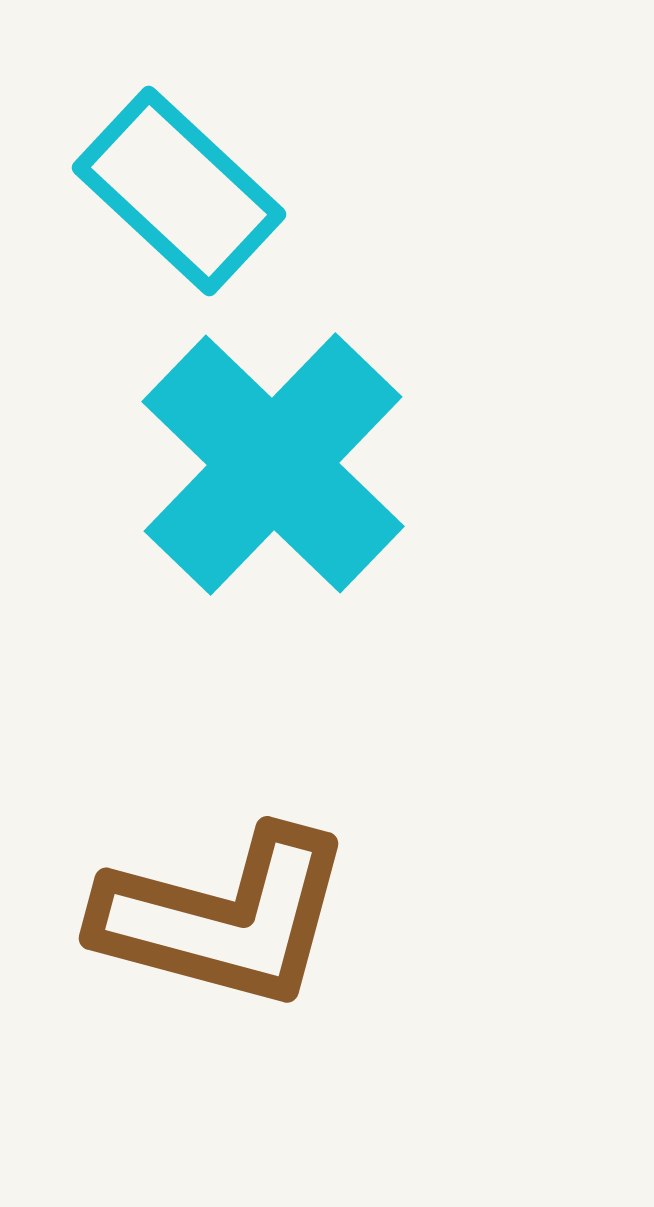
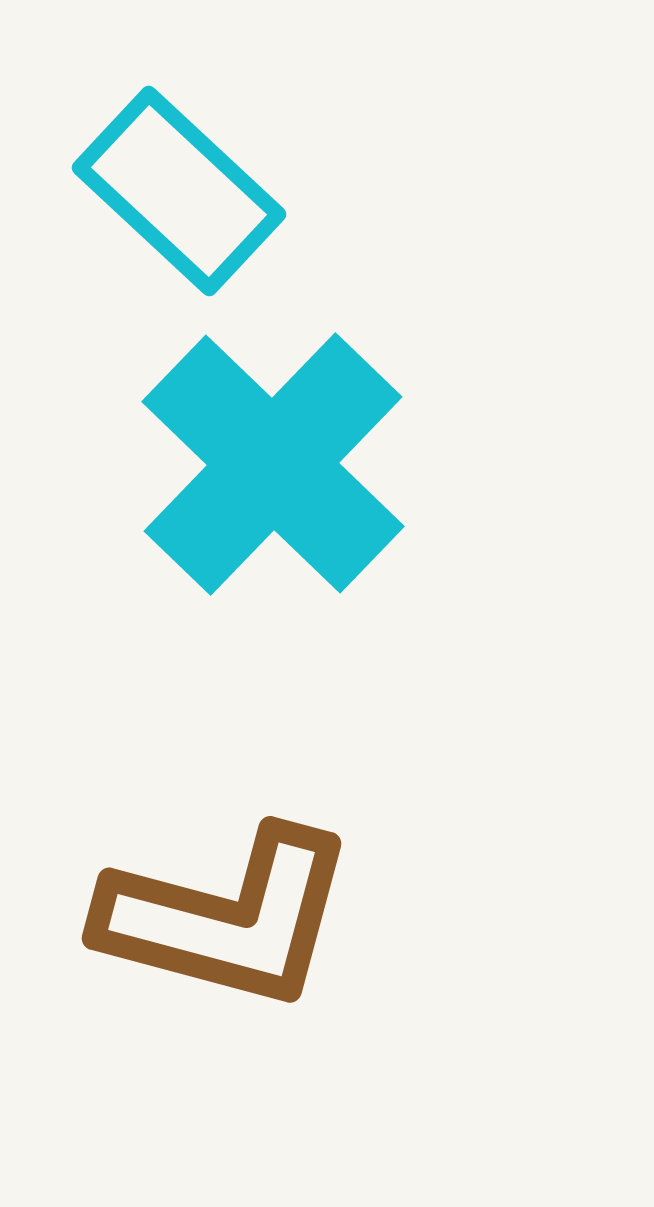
brown L-shape: moved 3 px right
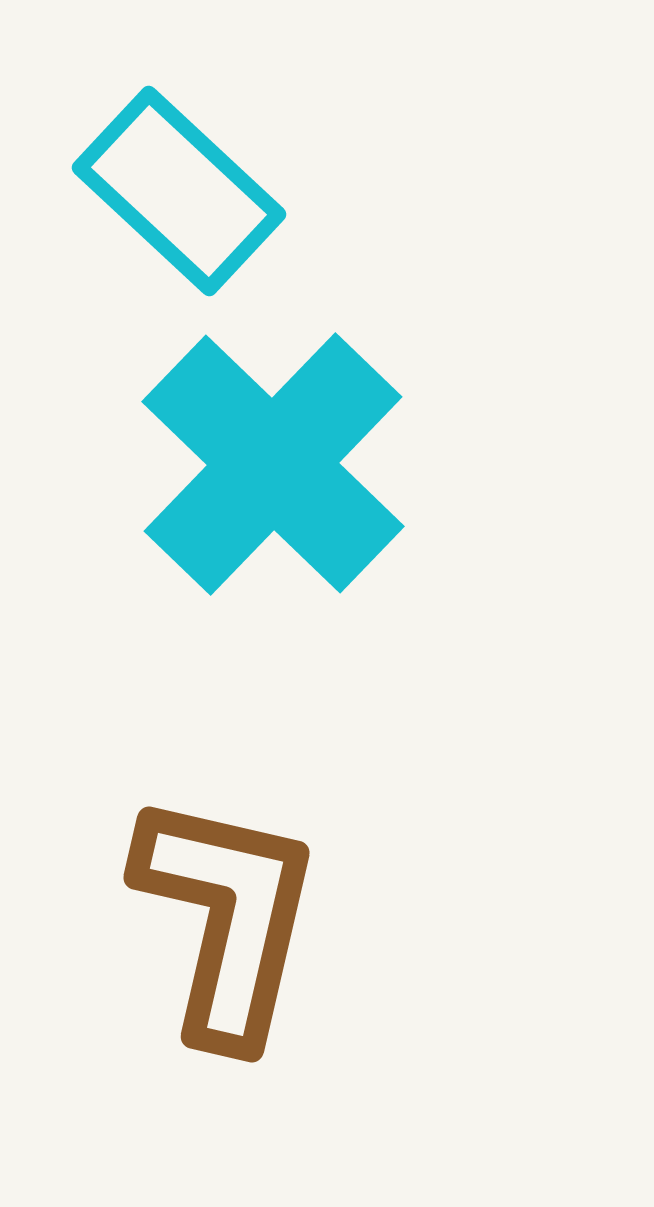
brown L-shape: rotated 92 degrees counterclockwise
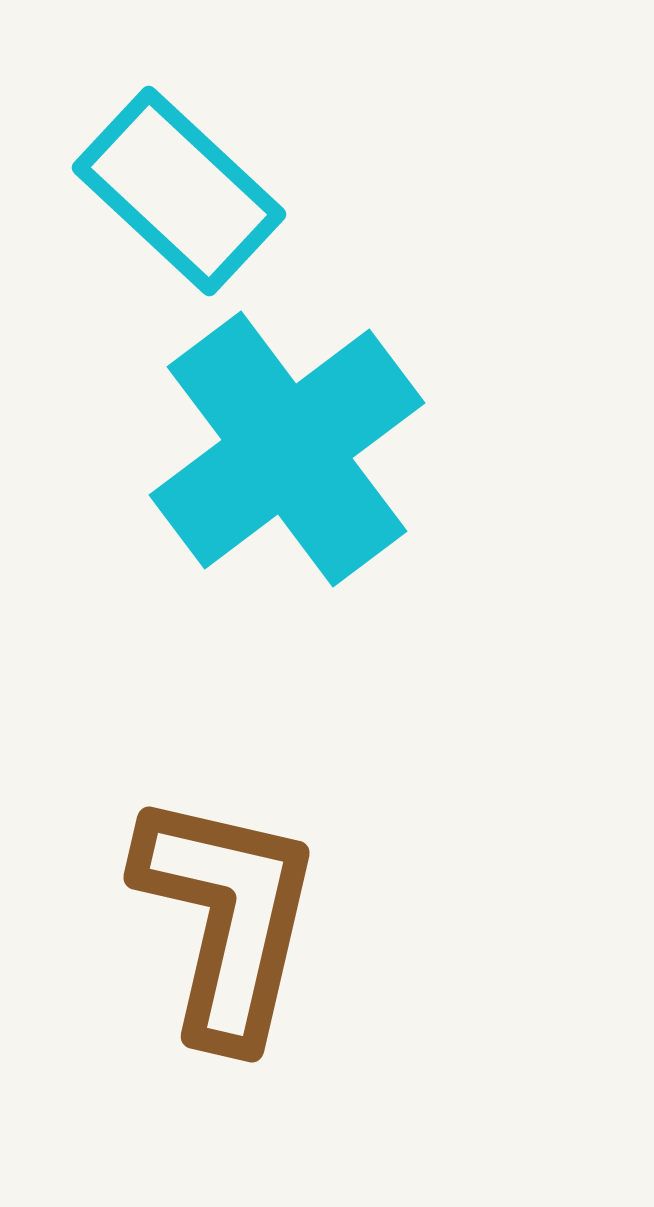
cyan cross: moved 14 px right, 15 px up; rotated 9 degrees clockwise
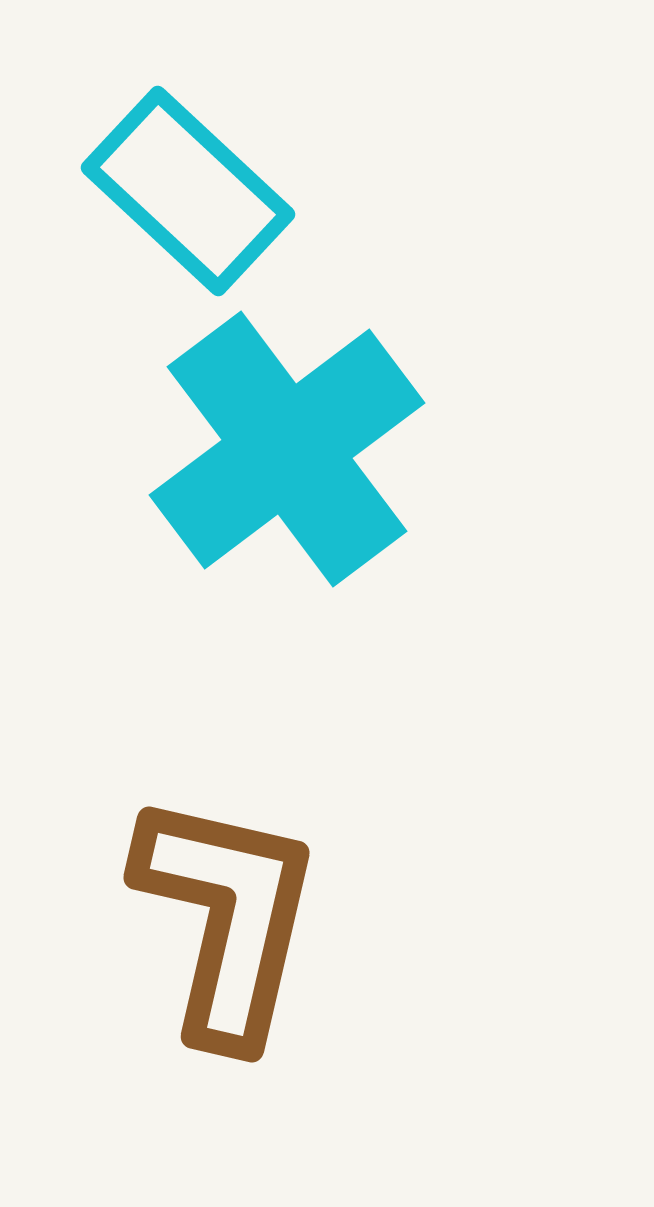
cyan rectangle: moved 9 px right
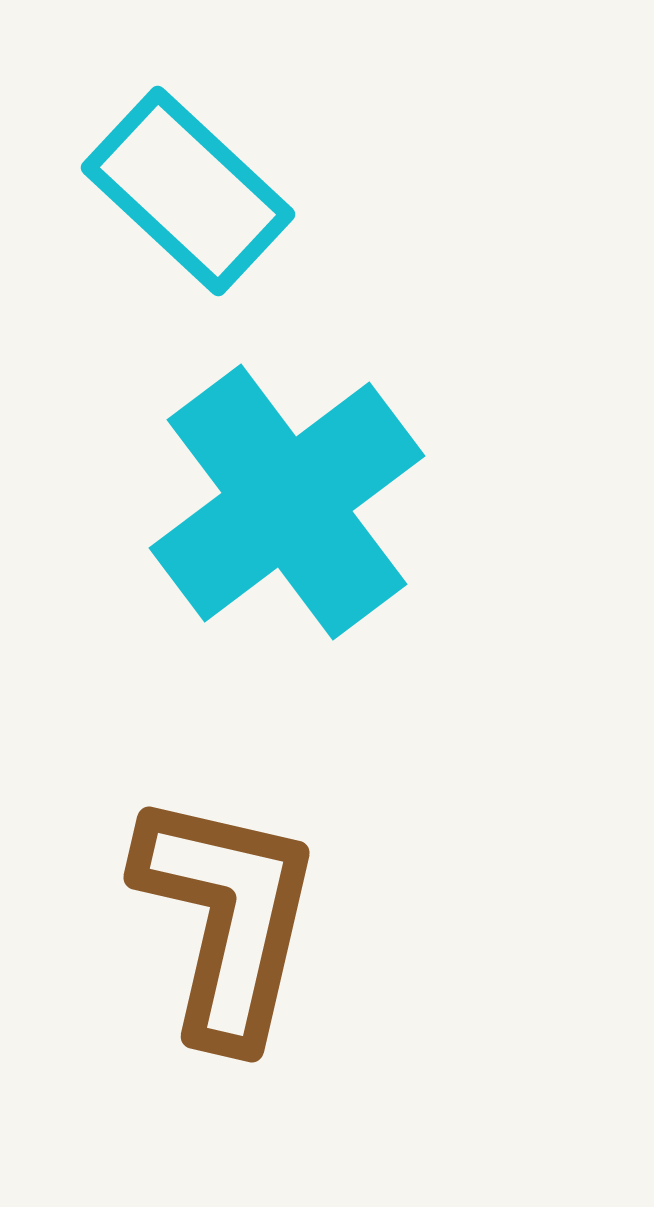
cyan cross: moved 53 px down
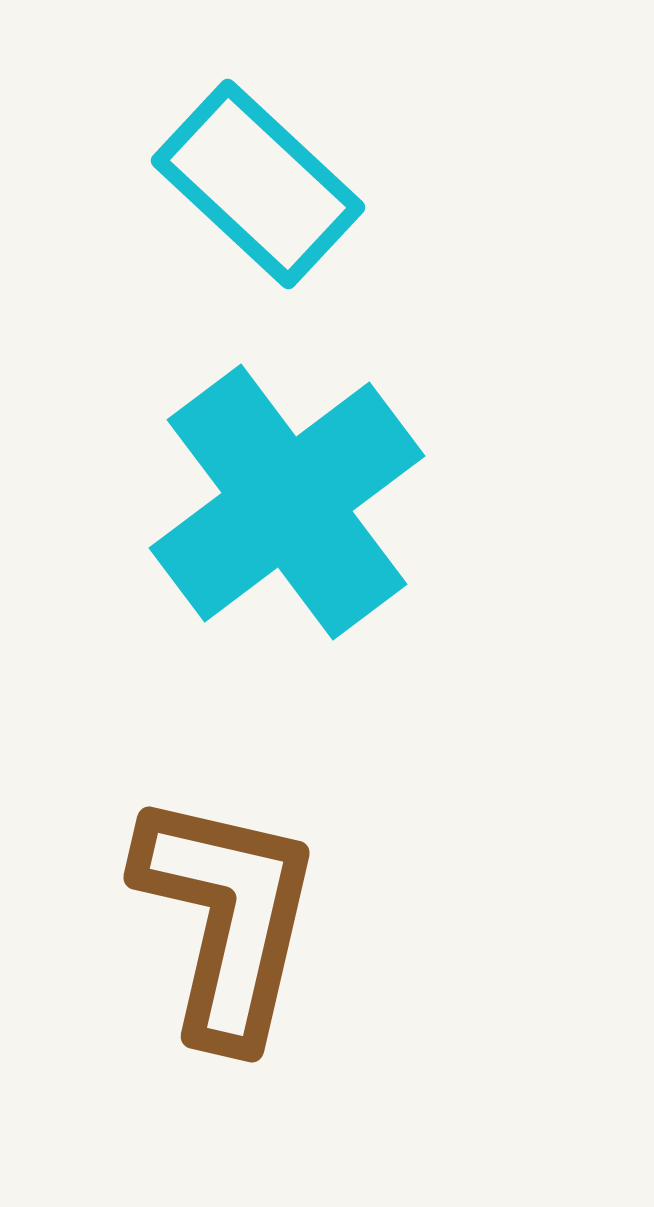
cyan rectangle: moved 70 px right, 7 px up
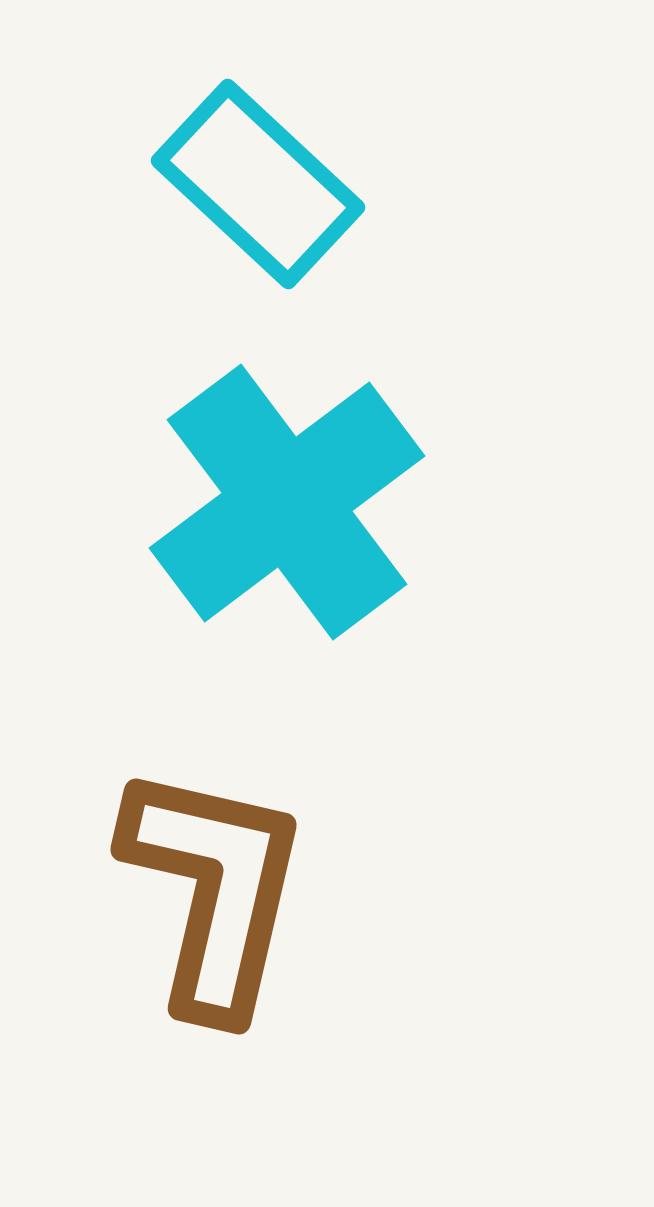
brown L-shape: moved 13 px left, 28 px up
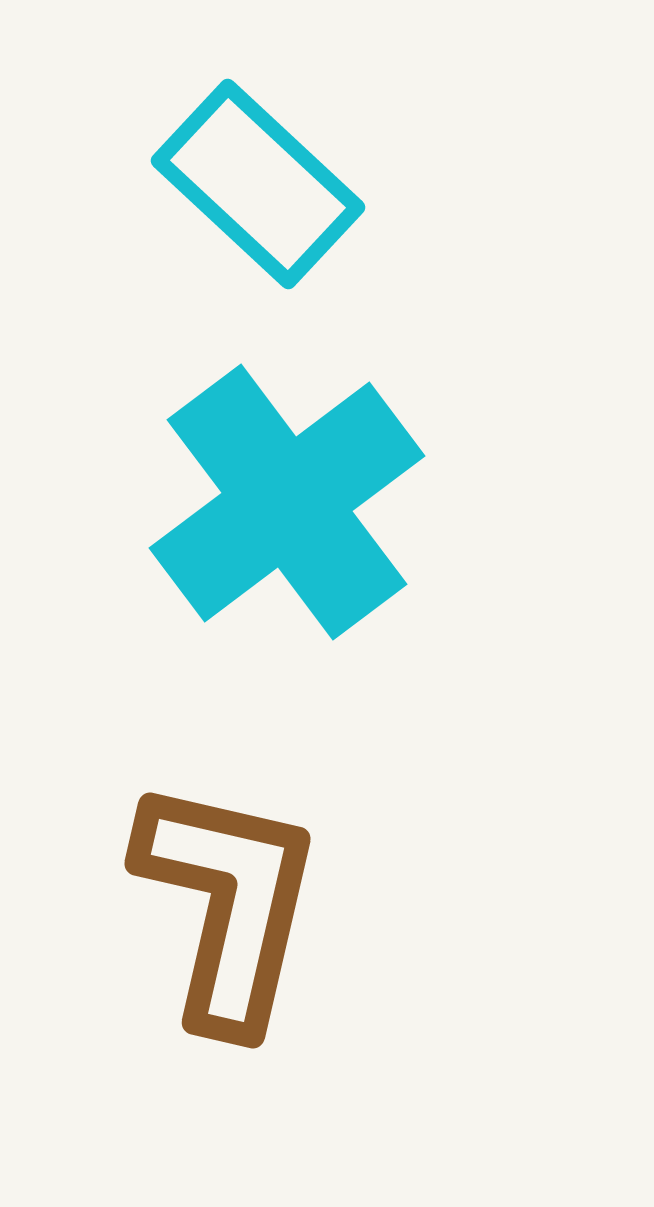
brown L-shape: moved 14 px right, 14 px down
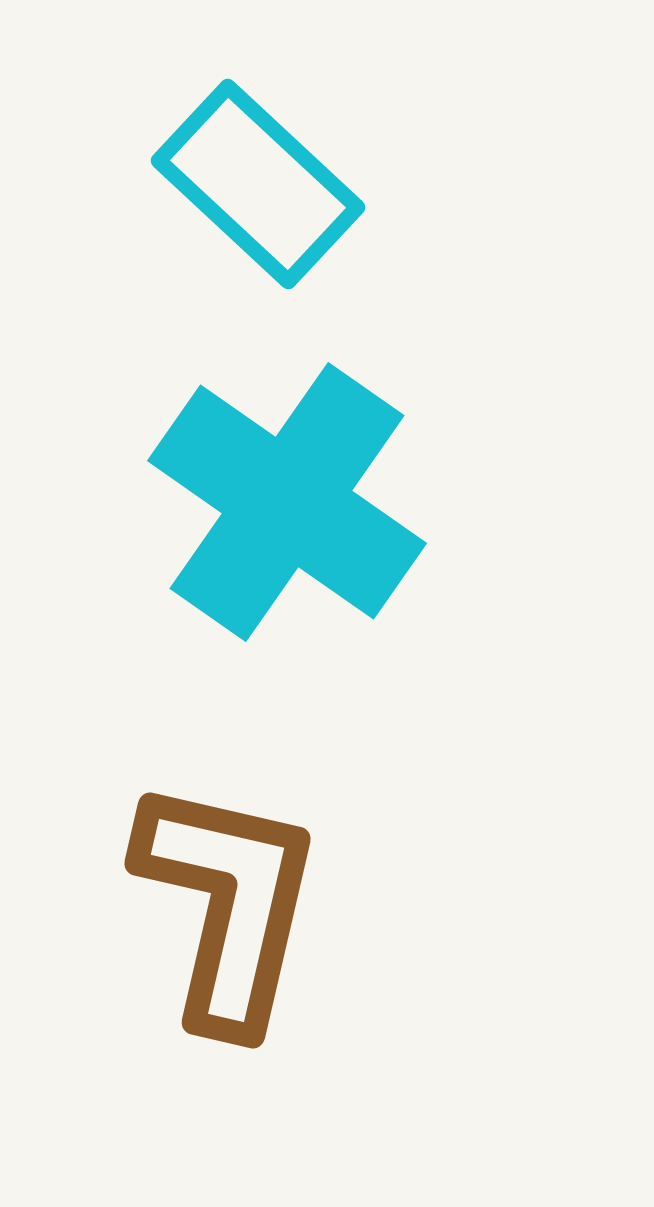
cyan cross: rotated 18 degrees counterclockwise
